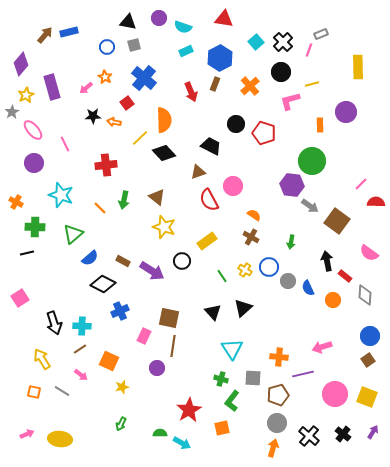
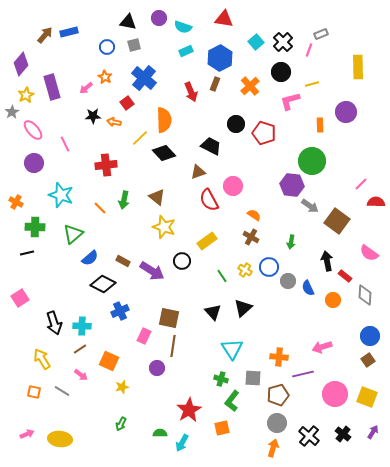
cyan arrow at (182, 443): rotated 90 degrees clockwise
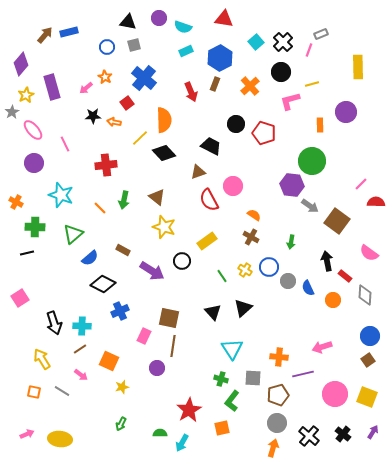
brown rectangle at (123, 261): moved 11 px up
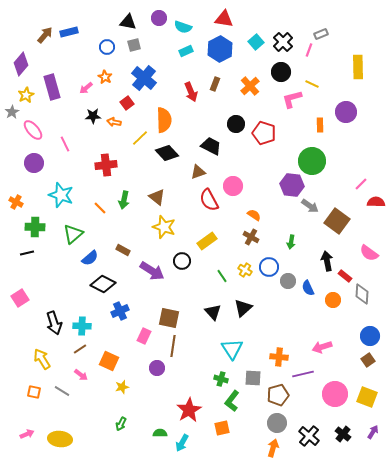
blue hexagon at (220, 58): moved 9 px up
yellow line at (312, 84): rotated 40 degrees clockwise
pink L-shape at (290, 101): moved 2 px right, 2 px up
black diamond at (164, 153): moved 3 px right
gray diamond at (365, 295): moved 3 px left, 1 px up
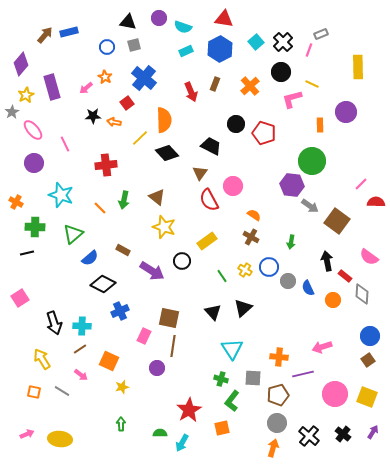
brown triangle at (198, 172): moved 2 px right, 1 px down; rotated 35 degrees counterclockwise
pink semicircle at (369, 253): moved 4 px down
green arrow at (121, 424): rotated 152 degrees clockwise
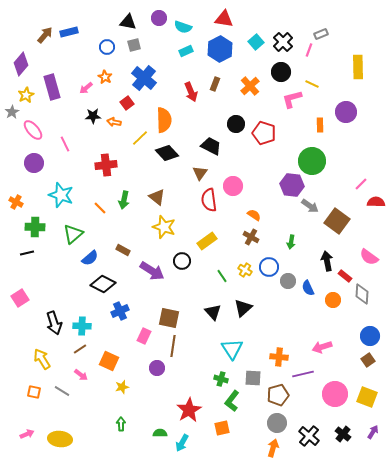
red semicircle at (209, 200): rotated 20 degrees clockwise
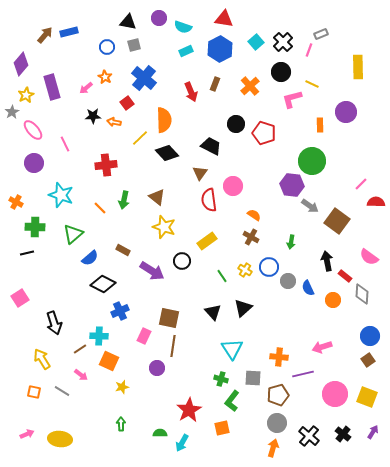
cyan cross at (82, 326): moved 17 px right, 10 px down
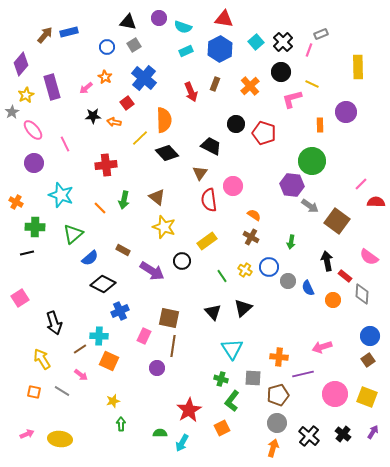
gray square at (134, 45): rotated 16 degrees counterclockwise
yellow star at (122, 387): moved 9 px left, 14 px down
orange square at (222, 428): rotated 14 degrees counterclockwise
